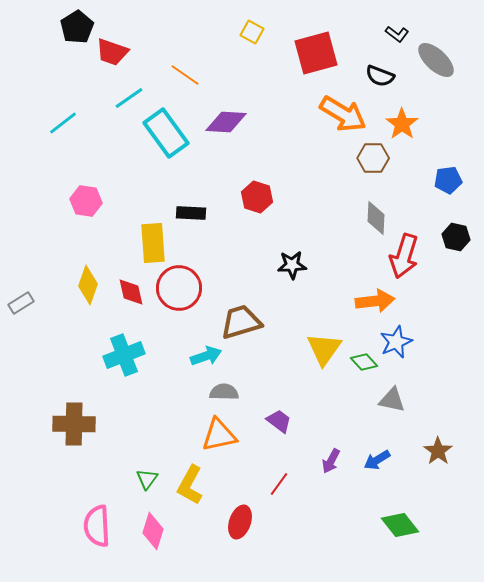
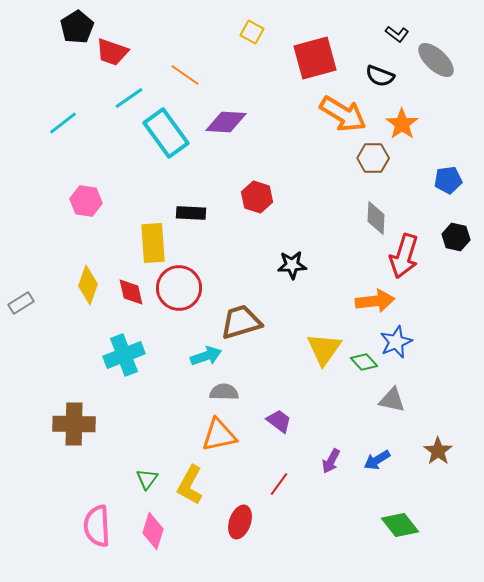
red square at (316, 53): moved 1 px left, 5 px down
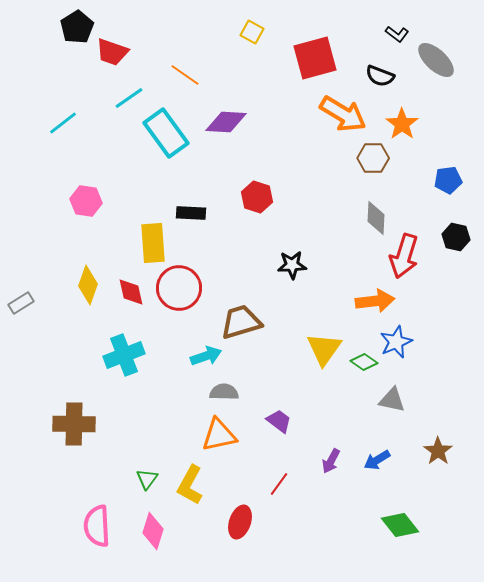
green diamond at (364, 362): rotated 12 degrees counterclockwise
